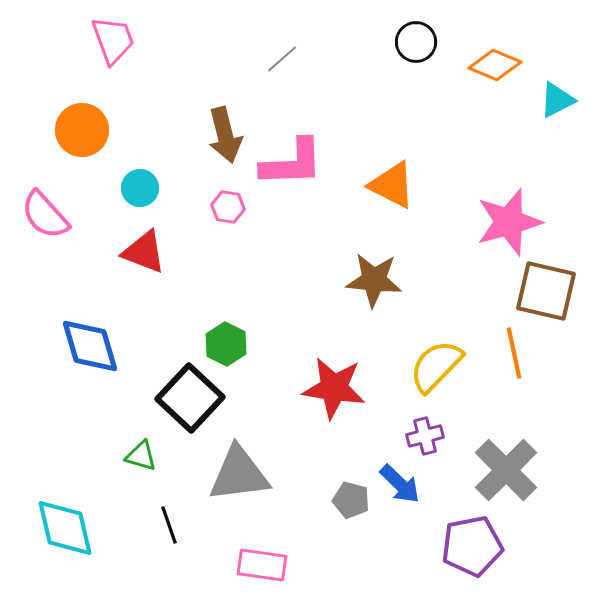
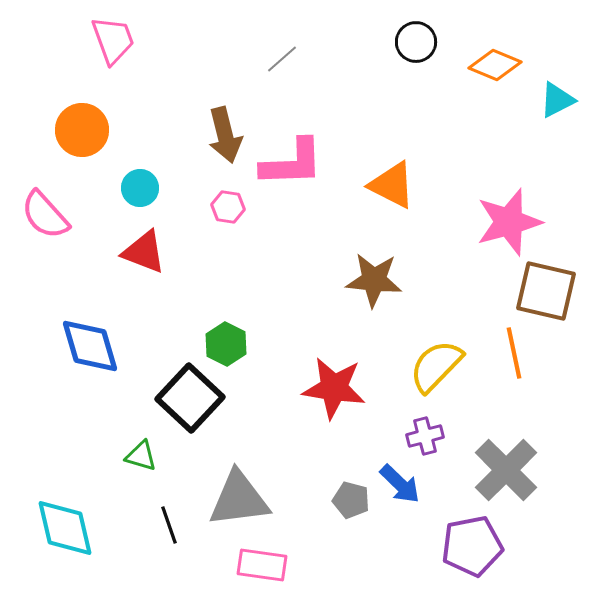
gray triangle: moved 25 px down
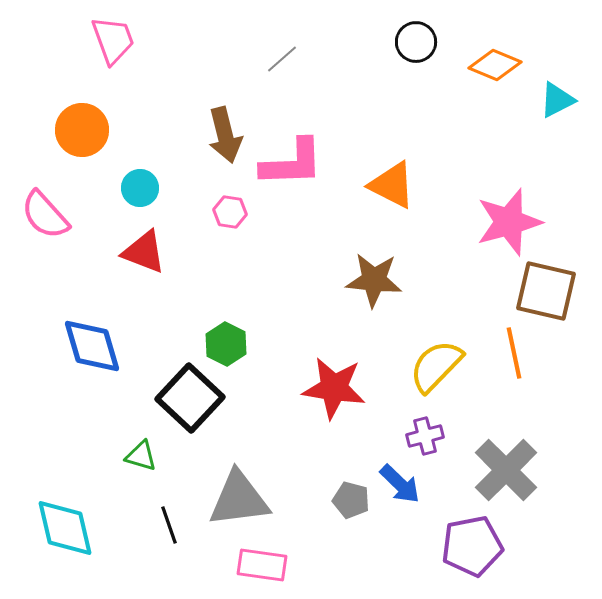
pink hexagon: moved 2 px right, 5 px down
blue diamond: moved 2 px right
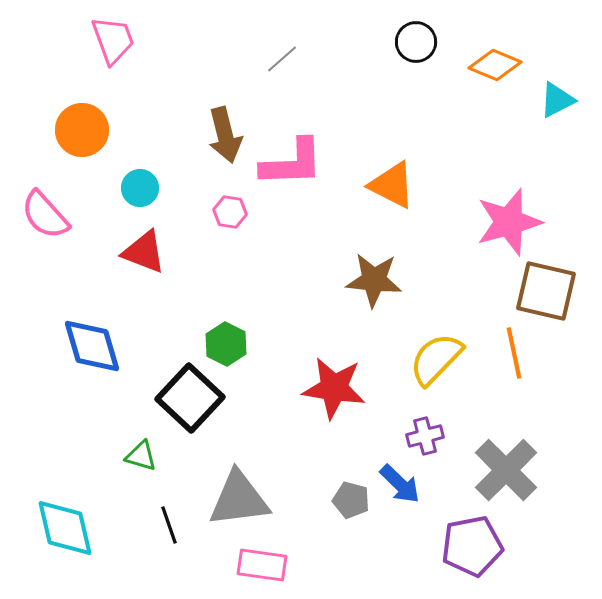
yellow semicircle: moved 7 px up
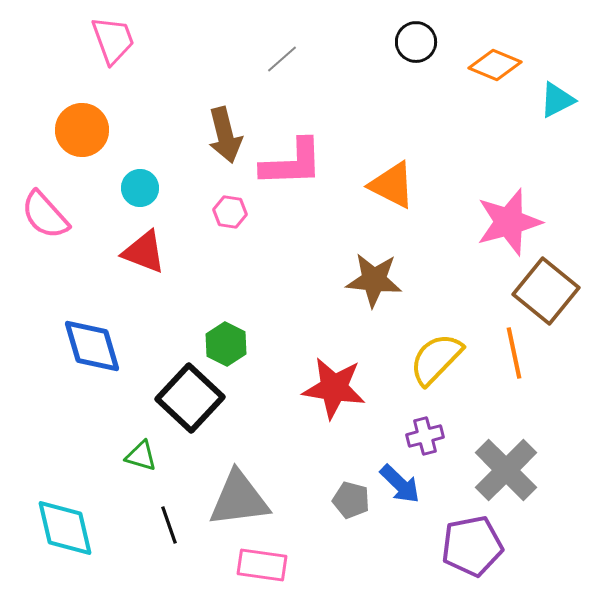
brown square: rotated 26 degrees clockwise
